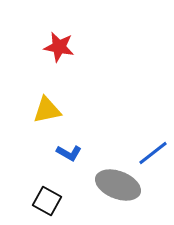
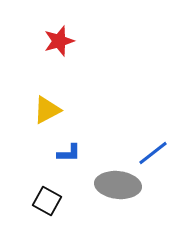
red star: moved 6 px up; rotated 28 degrees counterclockwise
yellow triangle: rotated 16 degrees counterclockwise
blue L-shape: rotated 30 degrees counterclockwise
gray ellipse: rotated 15 degrees counterclockwise
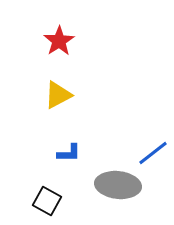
red star: rotated 16 degrees counterclockwise
yellow triangle: moved 11 px right, 15 px up
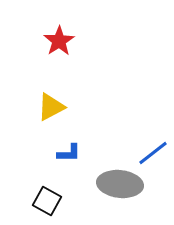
yellow triangle: moved 7 px left, 12 px down
gray ellipse: moved 2 px right, 1 px up
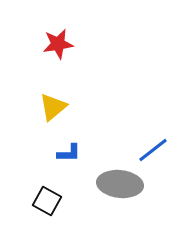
red star: moved 1 px left, 3 px down; rotated 24 degrees clockwise
yellow triangle: moved 2 px right; rotated 12 degrees counterclockwise
blue line: moved 3 px up
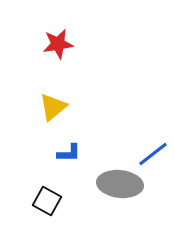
blue line: moved 4 px down
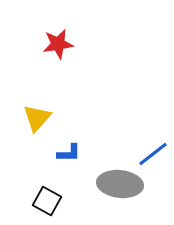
yellow triangle: moved 16 px left, 11 px down; rotated 8 degrees counterclockwise
